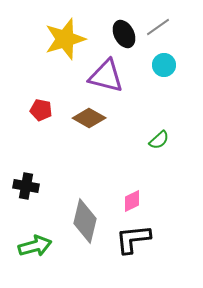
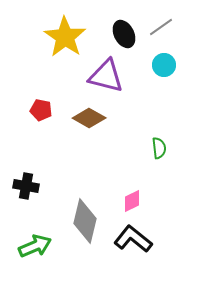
gray line: moved 3 px right
yellow star: moved 2 px up; rotated 21 degrees counterclockwise
green semicircle: moved 8 px down; rotated 55 degrees counterclockwise
black L-shape: rotated 45 degrees clockwise
green arrow: rotated 8 degrees counterclockwise
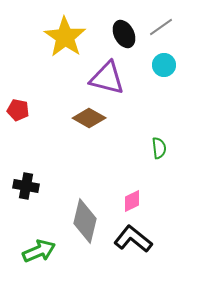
purple triangle: moved 1 px right, 2 px down
red pentagon: moved 23 px left
green arrow: moved 4 px right, 5 px down
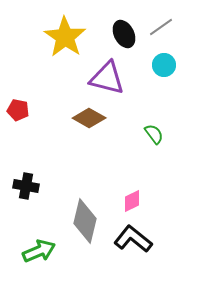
green semicircle: moved 5 px left, 14 px up; rotated 30 degrees counterclockwise
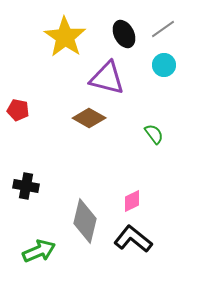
gray line: moved 2 px right, 2 px down
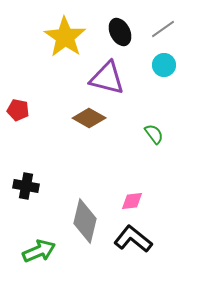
black ellipse: moved 4 px left, 2 px up
pink diamond: rotated 20 degrees clockwise
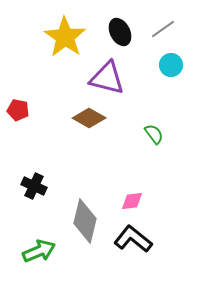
cyan circle: moved 7 px right
black cross: moved 8 px right; rotated 15 degrees clockwise
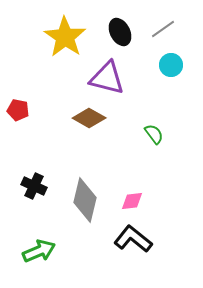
gray diamond: moved 21 px up
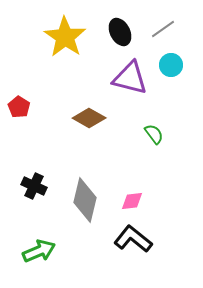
purple triangle: moved 23 px right
red pentagon: moved 1 px right, 3 px up; rotated 20 degrees clockwise
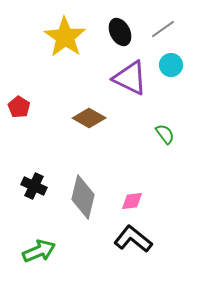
purple triangle: rotated 12 degrees clockwise
green semicircle: moved 11 px right
gray diamond: moved 2 px left, 3 px up
